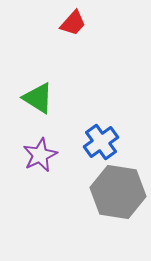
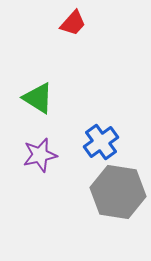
purple star: rotated 12 degrees clockwise
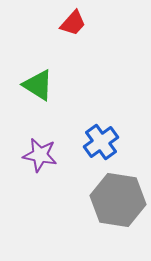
green triangle: moved 13 px up
purple star: rotated 24 degrees clockwise
gray hexagon: moved 8 px down
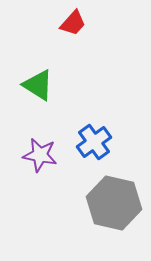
blue cross: moved 7 px left
gray hexagon: moved 4 px left, 3 px down; rotated 4 degrees clockwise
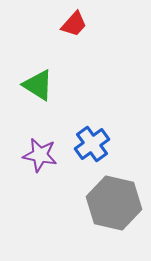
red trapezoid: moved 1 px right, 1 px down
blue cross: moved 2 px left, 2 px down
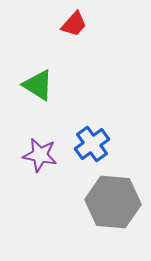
gray hexagon: moved 1 px left, 1 px up; rotated 8 degrees counterclockwise
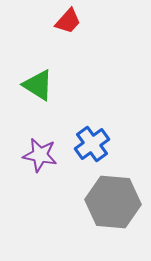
red trapezoid: moved 6 px left, 3 px up
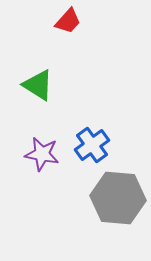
blue cross: moved 1 px down
purple star: moved 2 px right, 1 px up
gray hexagon: moved 5 px right, 4 px up
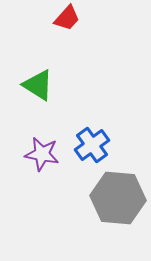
red trapezoid: moved 1 px left, 3 px up
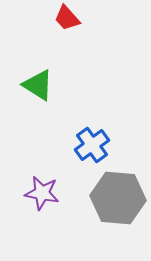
red trapezoid: rotated 96 degrees clockwise
purple star: moved 39 px down
